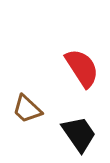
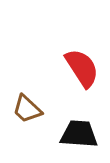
black trapezoid: rotated 51 degrees counterclockwise
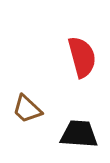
red semicircle: moved 11 px up; rotated 18 degrees clockwise
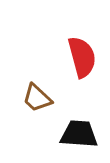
brown trapezoid: moved 10 px right, 11 px up
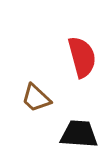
brown trapezoid: moved 1 px left
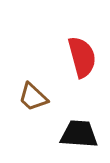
brown trapezoid: moved 3 px left, 1 px up
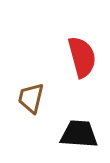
brown trapezoid: moved 2 px left, 1 px down; rotated 60 degrees clockwise
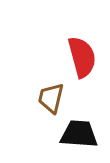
brown trapezoid: moved 20 px right
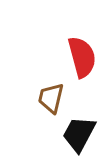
black trapezoid: rotated 66 degrees counterclockwise
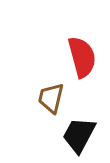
black trapezoid: moved 1 px down
